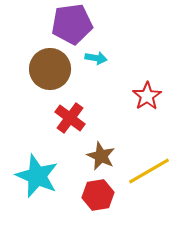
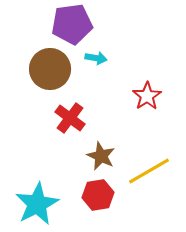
cyan star: moved 28 px down; rotated 21 degrees clockwise
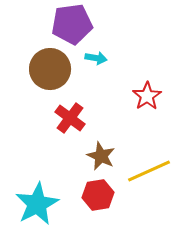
yellow line: rotated 6 degrees clockwise
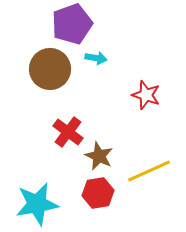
purple pentagon: rotated 12 degrees counterclockwise
red star: moved 1 px left, 1 px up; rotated 20 degrees counterclockwise
red cross: moved 2 px left, 14 px down
brown star: moved 2 px left
red hexagon: moved 2 px up
cyan star: rotated 18 degrees clockwise
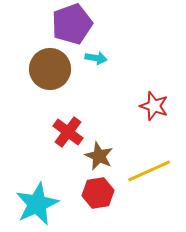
red star: moved 8 px right, 11 px down
cyan star: rotated 15 degrees counterclockwise
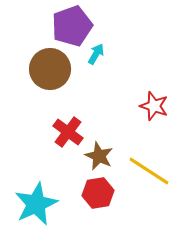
purple pentagon: moved 2 px down
cyan arrow: moved 4 px up; rotated 70 degrees counterclockwise
yellow line: rotated 57 degrees clockwise
cyan star: moved 1 px left
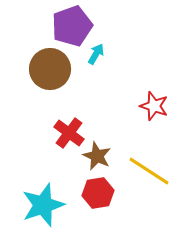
red cross: moved 1 px right, 1 px down
brown star: moved 2 px left
cyan star: moved 7 px right, 1 px down; rotated 6 degrees clockwise
